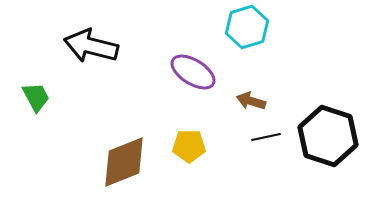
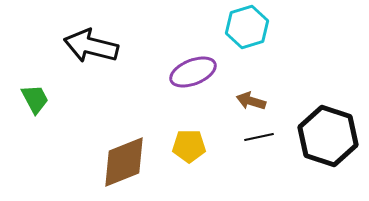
purple ellipse: rotated 54 degrees counterclockwise
green trapezoid: moved 1 px left, 2 px down
black line: moved 7 px left
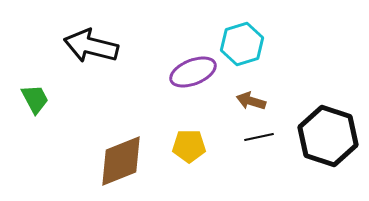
cyan hexagon: moved 5 px left, 17 px down
brown diamond: moved 3 px left, 1 px up
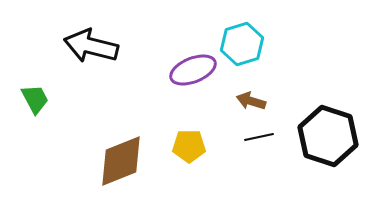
purple ellipse: moved 2 px up
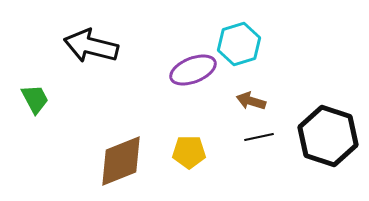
cyan hexagon: moved 3 px left
yellow pentagon: moved 6 px down
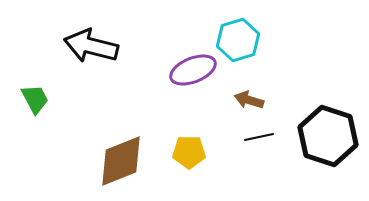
cyan hexagon: moved 1 px left, 4 px up
brown arrow: moved 2 px left, 1 px up
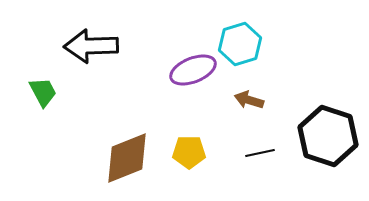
cyan hexagon: moved 2 px right, 4 px down
black arrow: rotated 16 degrees counterclockwise
green trapezoid: moved 8 px right, 7 px up
black line: moved 1 px right, 16 px down
brown diamond: moved 6 px right, 3 px up
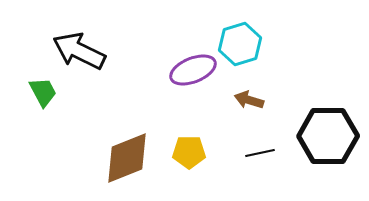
black arrow: moved 12 px left, 5 px down; rotated 28 degrees clockwise
black hexagon: rotated 18 degrees counterclockwise
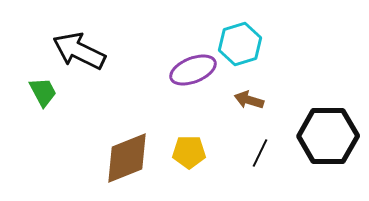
black line: rotated 52 degrees counterclockwise
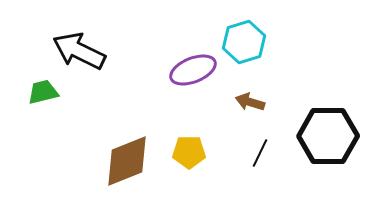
cyan hexagon: moved 4 px right, 2 px up
green trapezoid: rotated 76 degrees counterclockwise
brown arrow: moved 1 px right, 2 px down
brown diamond: moved 3 px down
